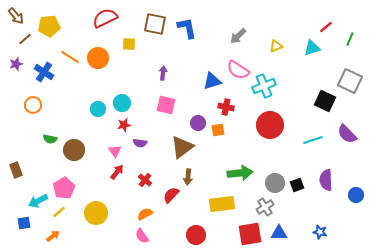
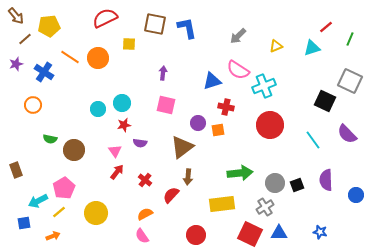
cyan line at (313, 140): rotated 72 degrees clockwise
red square at (250, 234): rotated 35 degrees clockwise
orange arrow at (53, 236): rotated 16 degrees clockwise
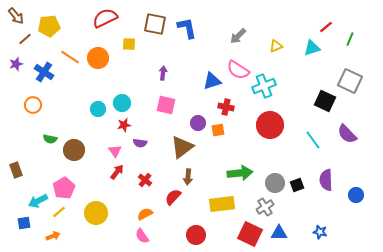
red semicircle at (171, 195): moved 2 px right, 2 px down
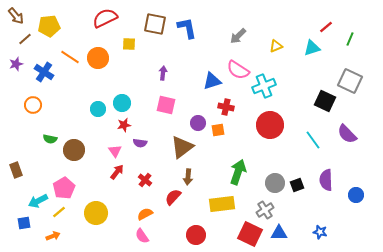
green arrow at (240, 173): moved 2 px left, 1 px up; rotated 65 degrees counterclockwise
gray cross at (265, 207): moved 3 px down
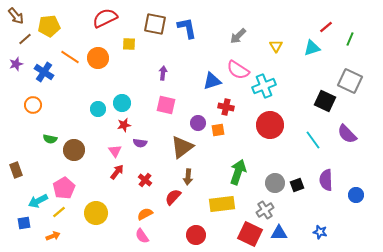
yellow triangle at (276, 46): rotated 40 degrees counterclockwise
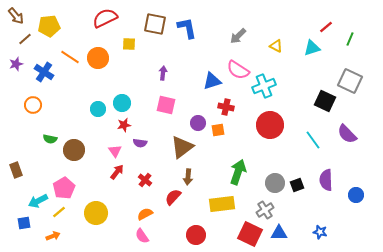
yellow triangle at (276, 46): rotated 32 degrees counterclockwise
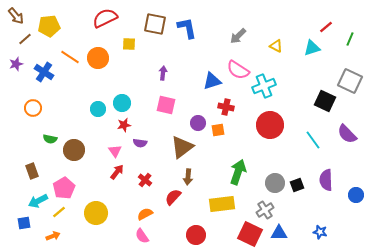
orange circle at (33, 105): moved 3 px down
brown rectangle at (16, 170): moved 16 px right, 1 px down
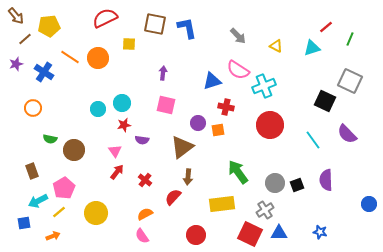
gray arrow at (238, 36): rotated 90 degrees counterclockwise
purple semicircle at (140, 143): moved 2 px right, 3 px up
green arrow at (238, 172): rotated 55 degrees counterclockwise
blue circle at (356, 195): moved 13 px right, 9 px down
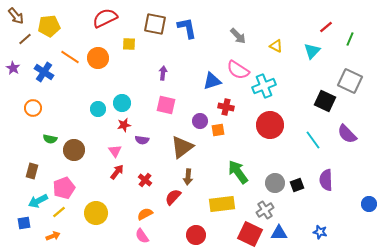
cyan triangle at (312, 48): moved 3 px down; rotated 30 degrees counterclockwise
purple star at (16, 64): moved 3 px left, 4 px down; rotated 24 degrees counterclockwise
purple circle at (198, 123): moved 2 px right, 2 px up
brown rectangle at (32, 171): rotated 35 degrees clockwise
pink pentagon at (64, 188): rotated 10 degrees clockwise
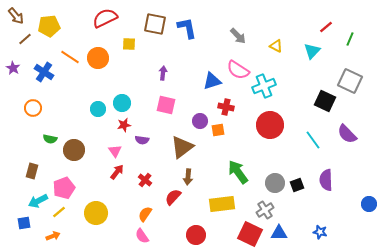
orange semicircle at (145, 214): rotated 28 degrees counterclockwise
